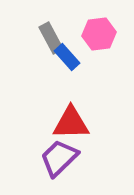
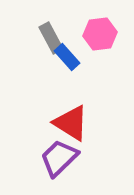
pink hexagon: moved 1 px right
red triangle: rotated 33 degrees clockwise
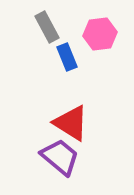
gray rectangle: moved 4 px left, 11 px up
blue rectangle: rotated 20 degrees clockwise
purple trapezoid: moved 1 px right, 1 px up; rotated 84 degrees clockwise
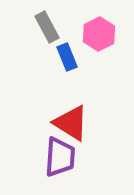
pink hexagon: moved 1 px left; rotated 20 degrees counterclockwise
purple trapezoid: rotated 54 degrees clockwise
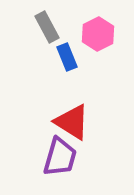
pink hexagon: moved 1 px left
red triangle: moved 1 px right, 1 px up
purple trapezoid: rotated 12 degrees clockwise
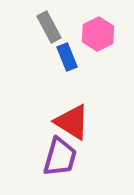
gray rectangle: moved 2 px right
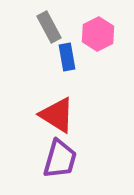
blue rectangle: rotated 12 degrees clockwise
red triangle: moved 15 px left, 7 px up
purple trapezoid: moved 2 px down
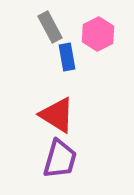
gray rectangle: moved 1 px right
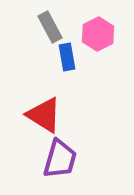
red triangle: moved 13 px left
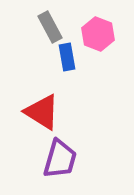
pink hexagon: rotated 12 degrees counterclockwise
red triangle: moved 2 px left, 3 px up
